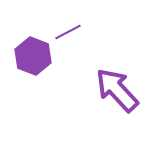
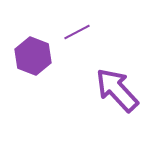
purple line: moved 9 px right
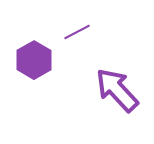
purple hexagon: moved 1 px right, 4 px down; rotated 9 degrees clockwise
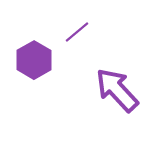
purple line: rotated 12 degrees counterclockwise
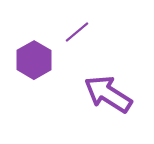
purple arrow: moved 9 px left, 4 px down; rotated 15 degrees counterclockwise
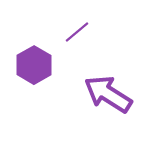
purple hexagon: moved 5 px down
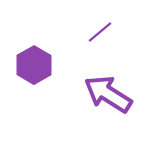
purple line: moved 23 px right
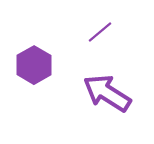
purple arrow: moved 1 px left, 1 px up
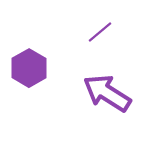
purple hexagon: moved 5 px left, 3 px down
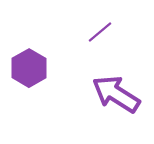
purple arrow: moved 9 px right, 1 px down
